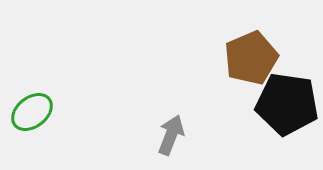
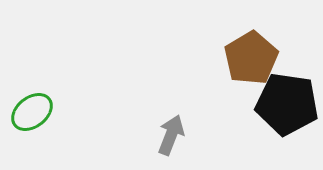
brown pentagon: rotated 8 degrees counterclockwise
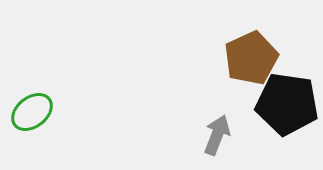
brown pentagon: rotated 6 degrees clockwise
gray arrow: moved 46 px right
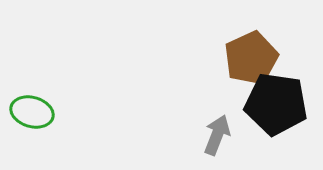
black pentagon: moved 11 px left
green ellipse: rotated 54 degrees clockwise
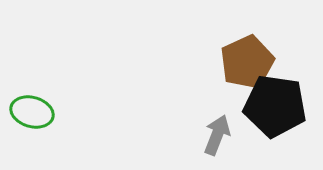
brown pentagon: moved 4 px left, 4 px down
black pentagon: moved 1 px left, 2 px down
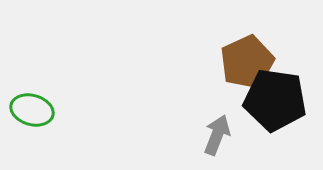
black pentagon: moved 6 px up
green ellipse: moved 2 px up
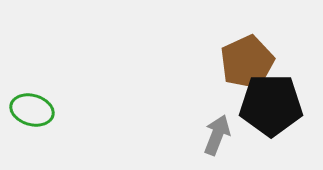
black pentagon: moved 4 px left, 5 px down; rotated 8 degrees counterclockwise
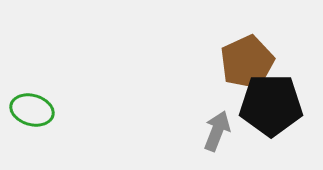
gray arrow: moved 4 px up
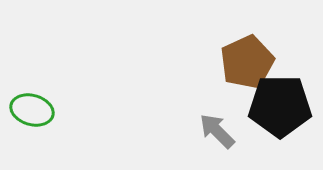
black pentagon: moved 9 px right, 1 px down
gray arrow: rotated 66 degrees counterclockwise
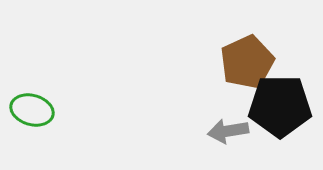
gray arrow: moved 11 px right; rotated 54 degrees counterclockwise
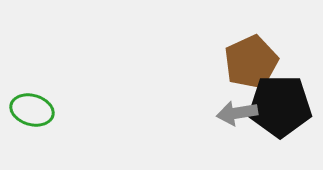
brown pentagon: moved 4 px right
gray arrow: moved 9 px right, 18 px up
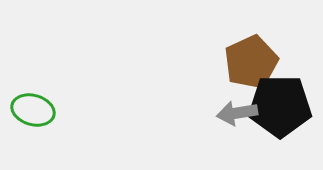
green ellipse: moved 1 px right
